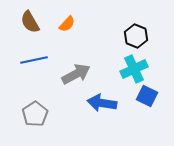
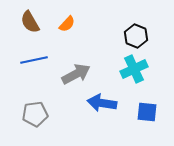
blue square: moved 16 px down; rotated 20 degrees counterclockwise
gray pentagon: rotated 25 degrees clockwise
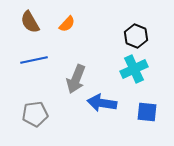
gray arrow: moved 5 px down; rotated 140 degrees clockwise
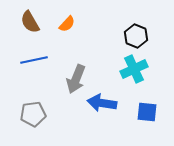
gray pentagon: moved 2 px left
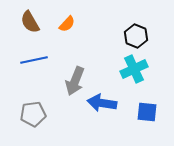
gray arrow: moved 1 px left, 2 px down
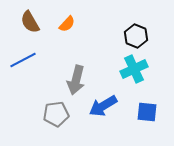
blue line: moved 11 px left; rotated 16 degrees counterclockwise
gray arrow: moved 1 px right, 1 px up; rotated 8 degrees counterclockwise
blue arrow: moved 1 px right, 3 px down; rotated 40 degrees counterclockwise
gray pentagon: moved 23 px right
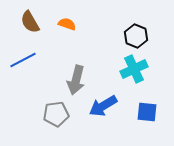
orange semicircle: rotated 114 degrees counterclockwise
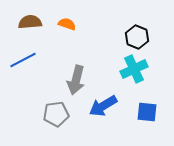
brown semicircle: rotated 115 degrees clockwise
black hexagon: moved 1 px right, 1 px down
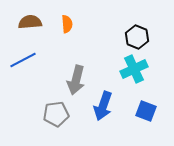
orange semicircle: rotated 66 degrees clockwise
blue arrow: rotated 40 degrees counterclockwise
blue square: moved 1 px left, 1 px up; rotated 15 degrees clockwise
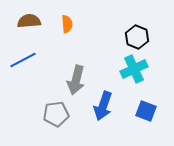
brown semicircle: moved 1 px left, 1 px up
